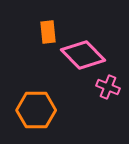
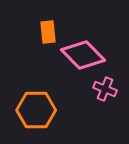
pink cross: moved 3 px left, 2 px down
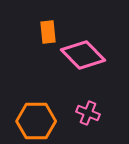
pink cross: moved 17 px left, 24 px down
orange hexagon: moved 11 px down
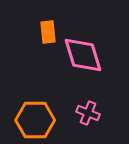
pink diamond: rotated 27 degrees clockwise
orange hexagon: moved 1 px left, 1 px up
